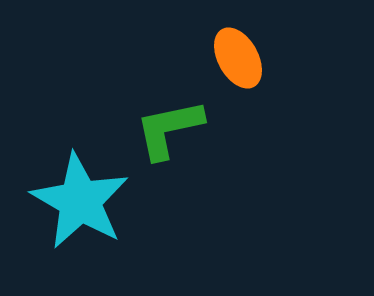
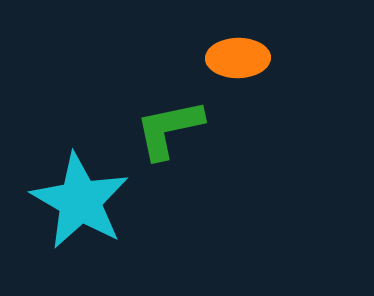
orange ellipse: rotated 62 degrees counterclockwise
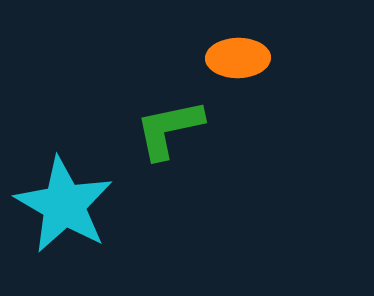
cyan star: moved 16 px left, 4 px down
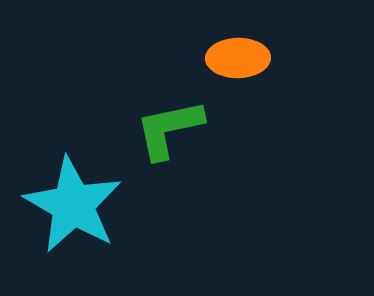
cyan star: moved 9 px right
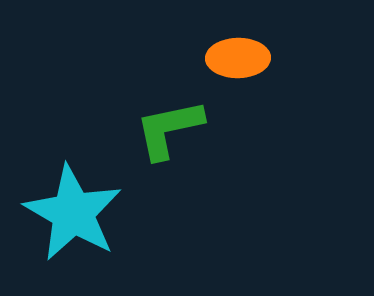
cyan star: moved 8 px down
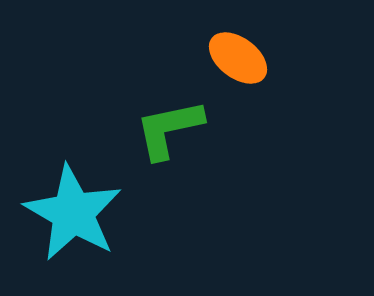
orange ellipse: rotated 38 degrees clockwise
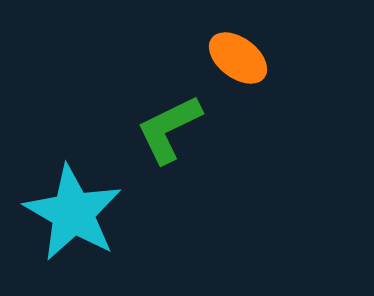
green L-shape: rotated 14 degrees counterclockwise
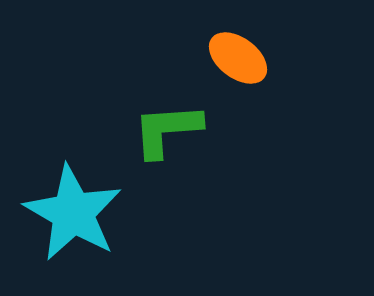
green L-shape: moved 2 px left, 1 px down; rotated 22 degrees clockwise
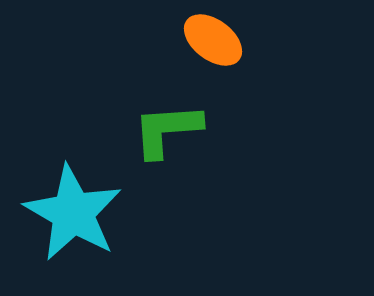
orange ellipse: moved 25 px left, 18 px up
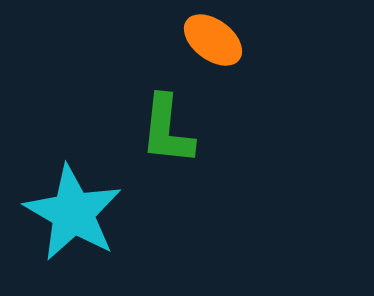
green L-shape: rotated 80 degrees counterclockwise
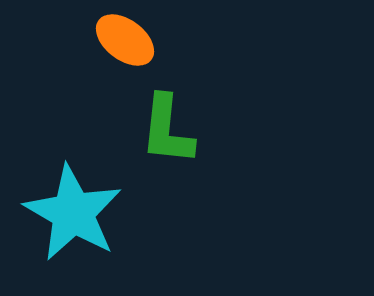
orange ellipse: moved 88 px left
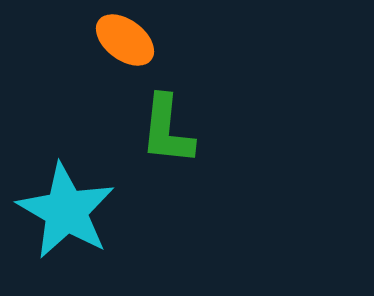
cyan star: moved 7 px left, 2 px up
